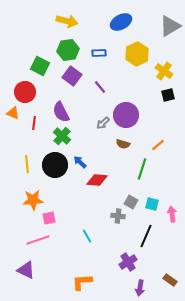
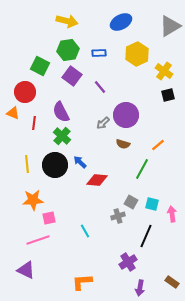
green line: rotated 10 degrees clockwise
gray cross: rotated 24 degrees counterclockwise
cyan line: moved 2 px left, 5 px up
brown rectangle: moved 2 px right, 2 px down
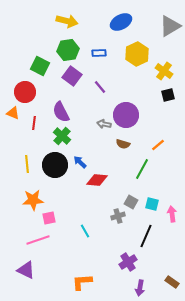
gray arrow: moved 1 px right, 1 px down; rotated 56 degrees clockwise
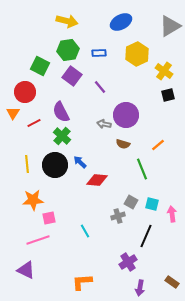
orange triangle: rotated 40 degrees clockwise
red line: rotated 56 degrees clockwise
green line: rotated 50 degrees counterclockwise
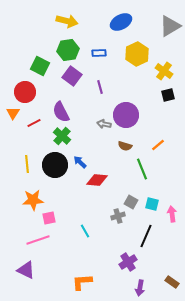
purple line: rotated 24 degrees clockwise
brown semicircle: moved 2 px right, 2 px down
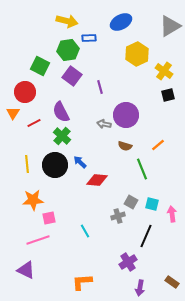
blue rectangle: moved 10 px left, 15 px up
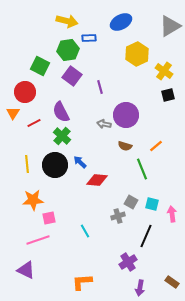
orange line: moved 2 px left, 1 px down
